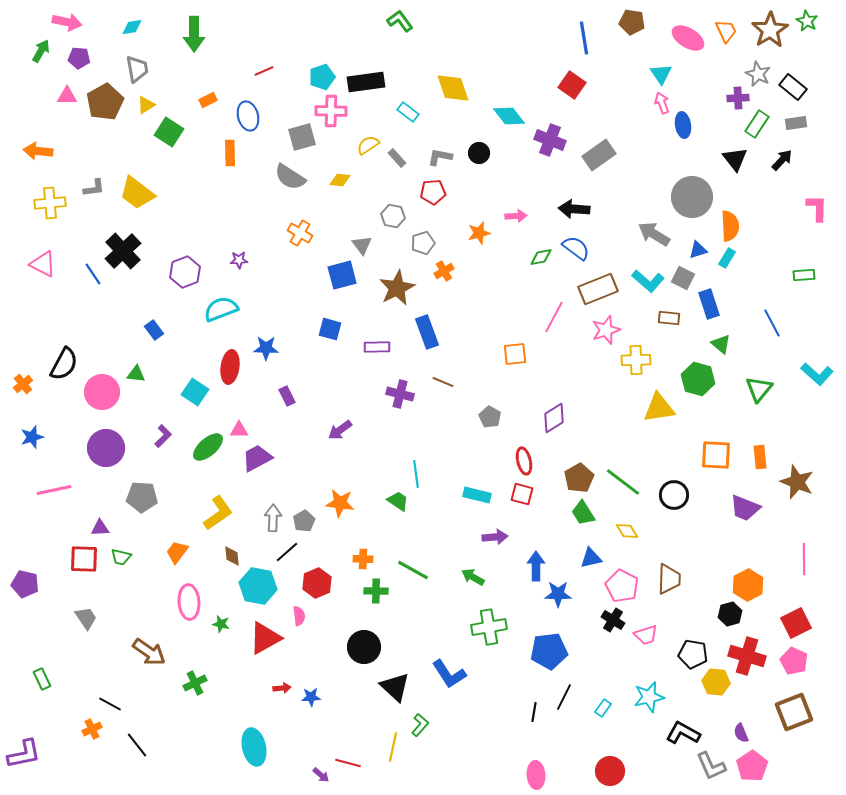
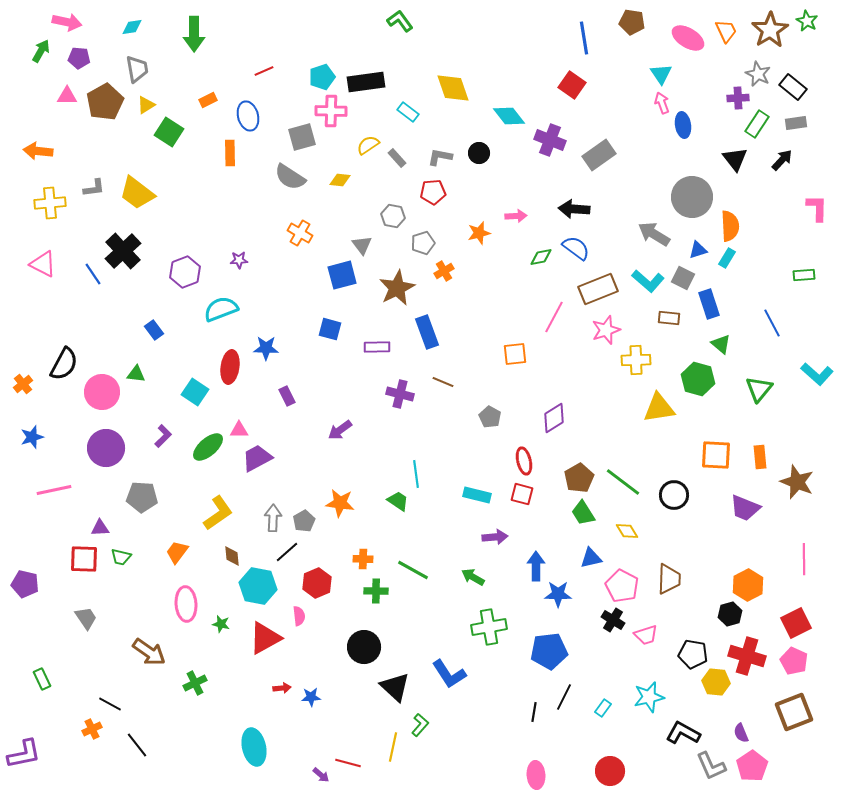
pink ellipse at (189, 602): moved 3 px left, 2 px down
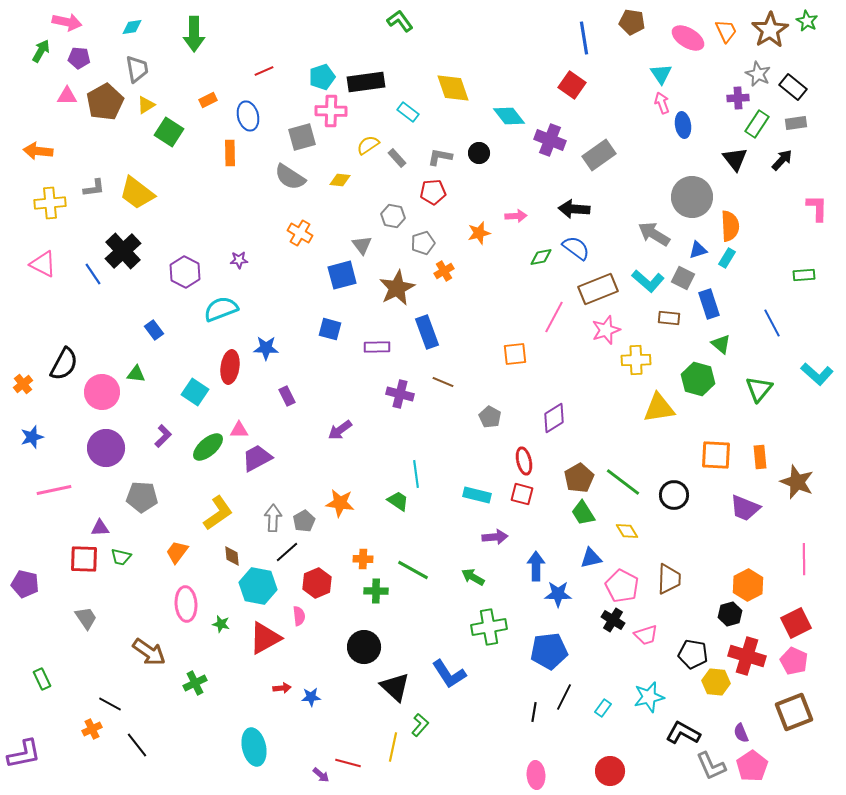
purple hexagon at (185, 272): rotated 12 degrees counterclockwise
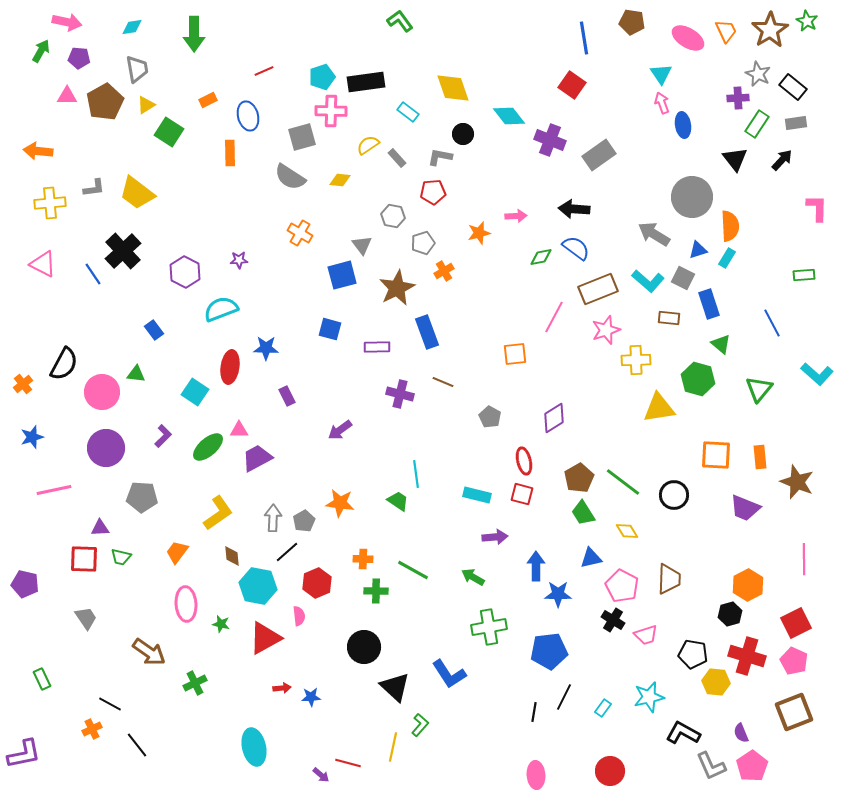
black circle at (479, 153): moved 16 px left, 19 px up
